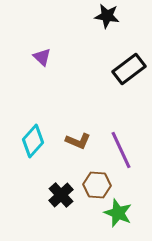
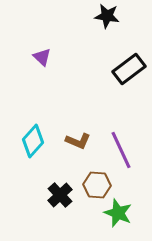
black cross: moved 1 px left
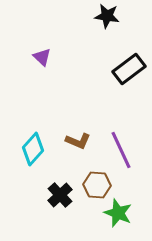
cyan diamond: moved 8 px down
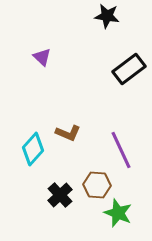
brown L-shape: moved 10 px left, 8 px up
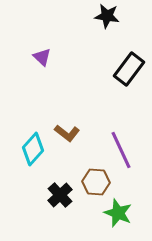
black rectangle: rotated 16 degrees counterclockwise
brown L-shape: moved 1 px left; rotated 15 degrees clockwise
brown hexagon: moved 1 px left, 3 px up
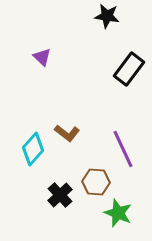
purple line: moved 2 px right, 1 px up
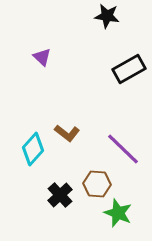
black rectangle: rotated 24 degrees clockwise
purple line: rotated 21 degrees counterclockwise
brown hexagon: moved 1 px right, 2 px down
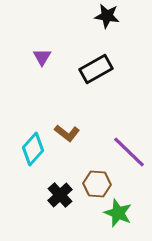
purple triangle: rotated 18 degrees clockwise
black rectangle: moved 33 px left
purple line: moved 6 px right, 3 px down
